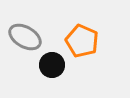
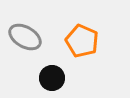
black circle: moved 13 px down
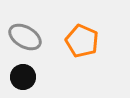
black circle: moved 29 px left, 1 px up
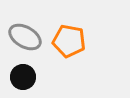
orange pentagon: moved 13 px left; rotated 12 degrees counterclockwise
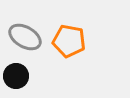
black circle: moved 7 px left, 1 px up
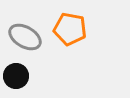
orange pentagon: moved 1 px right, 12 px up
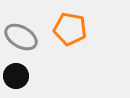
gray ellipse: moved 4 px left
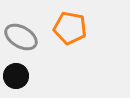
orange pentagon: moved 1 px up
